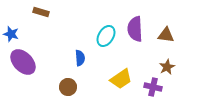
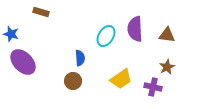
brown triangle: moved 1 px right
brown circle: moved 5 px right, 6 px up
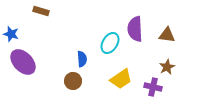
brown rectangle: moved 1 px up
cyan ellipse: moved 4 px right, 7 px down
blue semicircle: moved 2 px right, 1 px down
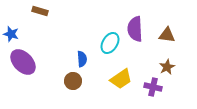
brown rectangle: moved 1 px left
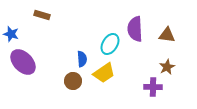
brown rectangle: moved 2 px right, 4 px down
cyan ellipse: moved 1 px down
yellow trapezoid: moved 17 px left, 6 px up
purple cross: rotated 12 degrees counterclockwise
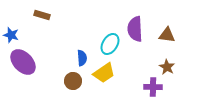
blue star: moved 1 px down
blue semicircle: moved 1 px up
brown star: rotated 14 degrees counterclockwise
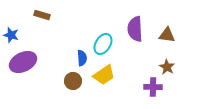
cyan ellipse: moved 7 px left
purple ellipse: rotated 72 degrees counterclockwise
yellow trapezoid: moved 2 px down
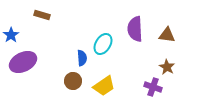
blue star: rotated 21 degrees clockwise
yellow trapezoid: moved 11 px down
purple cross: rotated 18 degrees clockwise
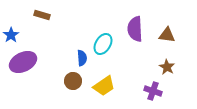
purple cross: moved 4 px down
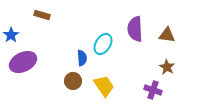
yellow trapezoid: rotated 90 degrees counterclockwise
purple cross: moved 1 px up
